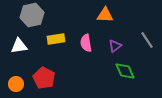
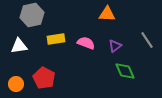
orange triangle: moved 2 px right, 1 px up
pink semicircle: rotated 120 degrees clockwise
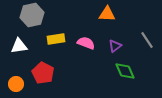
red pentagon: moved 1 px left, 5 px up
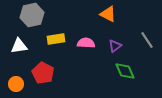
orange triangle: moved 1 px right; rotated 24 degrees clockwise
pink semicircle: rotated 18 degrees counterclockwise
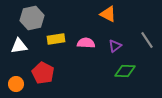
gray hexagon: moved 3 px down
green diamond: rotated 65 degrees counterclockwise
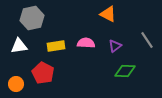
yellow rectangle: moved 7 px down
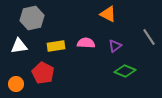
gray line: moved 2 px right, 3 px up
green diamond: rotated 20 degrees clockwise
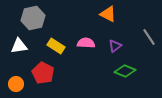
gray hexagon: moved 1 px right
yellow rectangle: rotated 42 degrees clockwise
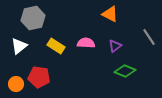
orange triangle: moved 2 px right
white triangle: rotated 30 degrees counterclockwise
red pentagon: moved 4 px left, 4 px down; rotated 20 degrees counterclockwise
